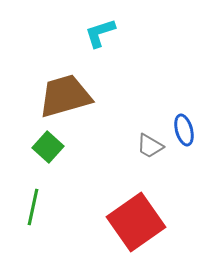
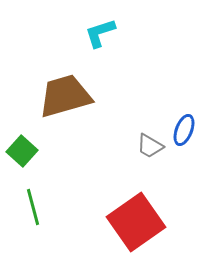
blue ellipse: rotated 36 degrees clockwise
green square: moved 26 px left, 4 px down
green line: rotated 27 degrees counterclockwise
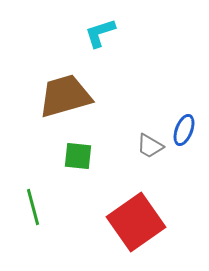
green square: moved 56 px right, 5 px down; rotated 36 degrees counterclockwise
